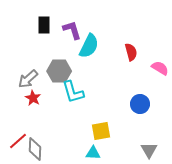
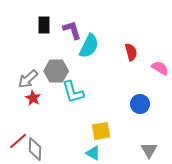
gray hexagon: moved 3 px left
cyan triangle: rotated 28 degrees clockwise
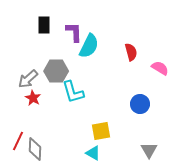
purple L-shape: moved 2 px right, 2 px down; rotated 15 degrees clockwise
red line: rotated 24 degrees counterclockwise
